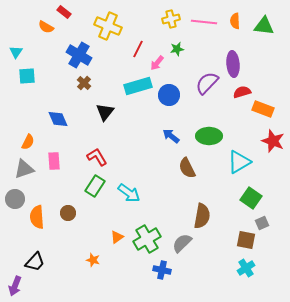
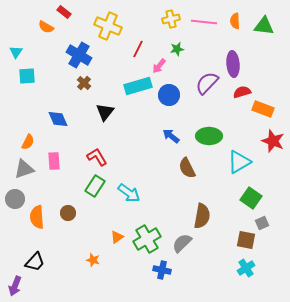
pink arrow at (157, 63): moved 2 px right, 3 px down
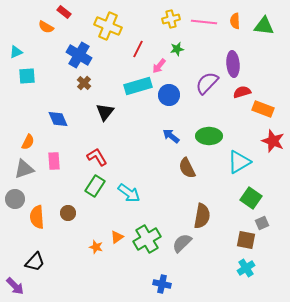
cyan triangle at (16, 52): rotated 32 degrees clockwise
orange star at (93, 260): moved 3 px right, 13 px up
blue cross at (162, 270): moved 14 px down
purple arrow at (15, 286): rotated 66 degrees counterclockwise
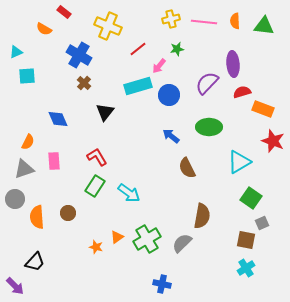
orange semicircle at (46, 27): moved 2 px left, 2 px down
red line at (138, 49): rotated 24 degrees clockwise
green ellipse at (209, 136): moved 9 px up
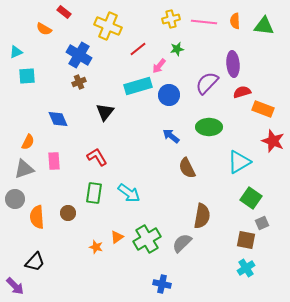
brown cross at (84, 83): moved 5 px left, 1 px up; rotated 24 degrees clockwise
green rectangle at (95, 186): moved 1 px left, 7 px down; rotated 25 degrees counterclockwise
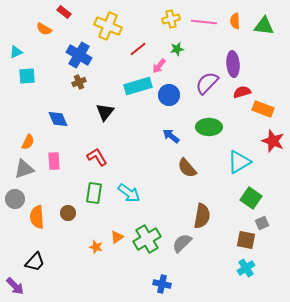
brown semicircle at (187, 168): rotated 15 degrees counterclockwise
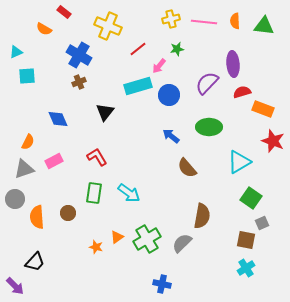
pink rectangle at (54, 161): rotated 66 degrees clockwise
